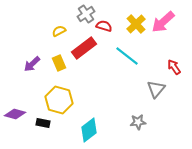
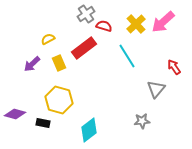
yellow semicircle: moved 11 px left, 8 px down
cyan line: rotated 20 degrees clockwise
gray star: moved 4 px right, 1 px up
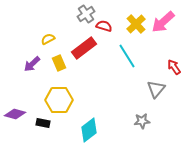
yellow hexagon: rotated 16 degrees counterclockwise
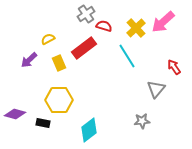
yellow cross: moved 4 px down
purple arrow: moved 3 px left, 4 px up
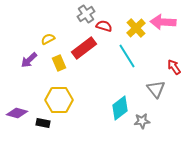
pink arrow: rotated 45 degrees clockwise
gray triangle: rotated 18 degrees counterclockwise
purple diamond: moved 2 px right, 1 px up
cyan diamond: moved 31 px right, 22 px up
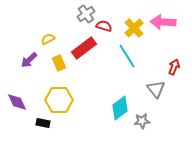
yellow cross: moved 2 px left
red arrow: rotated 56 degrees clockwise
purple diamond: moved 11 px up; rotated 50 degrees clockwise
